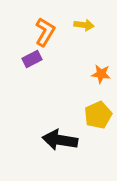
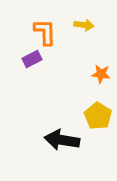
orange L-shape: rotated 32 degrees counterclockwise
yellow pentagon: moved 1 px down; rotated 16 degrees counterclockwise
black arrow: moved 2 px right
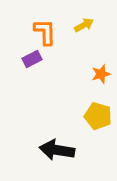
yellow arrow: rotated 36 degrees counterclockwise
orange star: rotated 24 degrees counterclockwise
yellow pentagon: rotated 16 degrees counterclockwise
black arrow: moved 5 px left, 10 px down
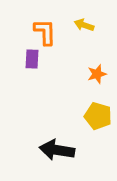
yellow arrow: rotated 132 degrees counterclockwise
purple rectangle: rotated 60 degrees counterclockwise
orange star: moved 4 px left
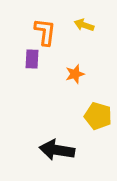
orange L-shape: rotated 8 degrees clockwise
orange star: moved 22 px left
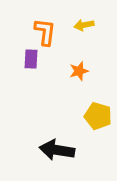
yellow arrow: rotated 30 degrees counterclockwise
purple rectangle: moved 1 px left
orange star: moved 4 px right, 3 px up
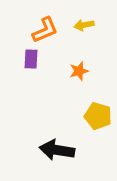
orange L-shape: moved 2 px up; rotated 60 degrees clockwise
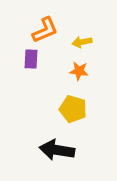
yellow arrow: moved 2 px left, 17 px down
orange star: rotated 24 degrees clockwise
yellow pentagon: moved 25 px left, 7 px up
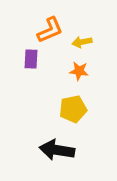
orange L-shape: moved 5 px right
yellow pentagon: rotated 28 degrees counterclockwise
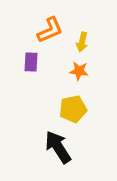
yellow arrow: rotated 66 degrees counterclockwise
purple rectangle: moved 3 px down
black arrow: moved 1 px right, 3 px up; rotated 48 degrees clockwise
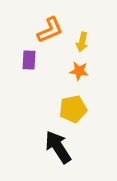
purple rectangle: moved 2 px left, 2 px up
